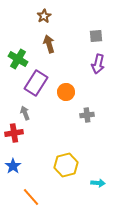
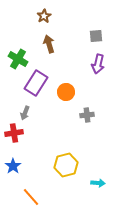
gray arrow: rotated 136 degrees counterclockwise
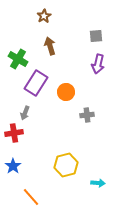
brown arrow: moved 1 px right, 2 px down
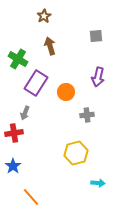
purple arrow: moved 13 px down
yellow hexagon: moved 10 px right, 12 px up
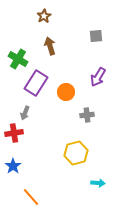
purple arrow: rotated 18 degrees clockwise
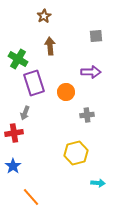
brown arrow: rotated 12 degrees clockwise
purple arrow: moved 7 px left, 5 px up; rotated 120 degrees counterclockwise
purple rectangle: moved 2 px left; rotated 50 degrees counterclockwise
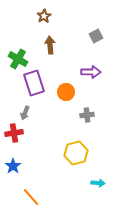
gray square: rotated 24 degrees counterclockwise
brown arrow: moved 1 px up
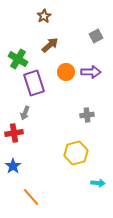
brown arrow: rotated 54 degrees clockwise
orange circle: moved 20 px up
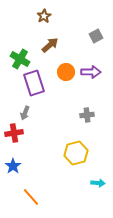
green cross: moved 2 px right
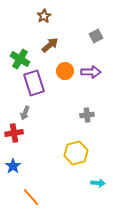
orange circle: moved 1 px left, 1 px up
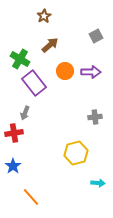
purple rectangle: rotated 20 degrees counterclockwise
gray cross: moved 8 px right, 2 px down
